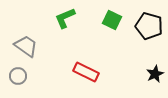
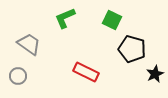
black pentagon: moved 17 px left, 23 px down
gray trapezoid: moved 3 px right, 2 px up
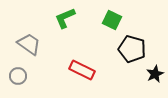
red rectangle: moved 4 px left, 2 px up
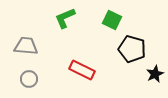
gray trapezoid: moved 3 px left, 2 px down; rotated 30 degrees counterclockwise
gray circle: moved 11 px right, 3 px down
